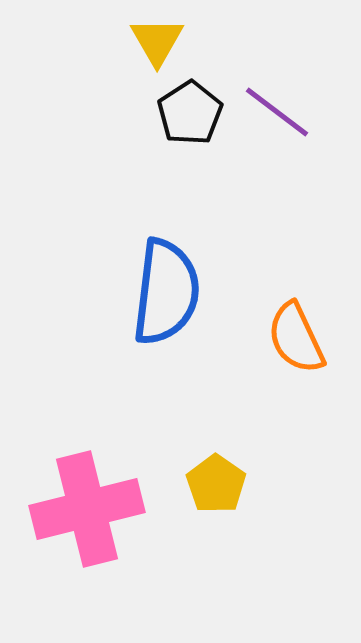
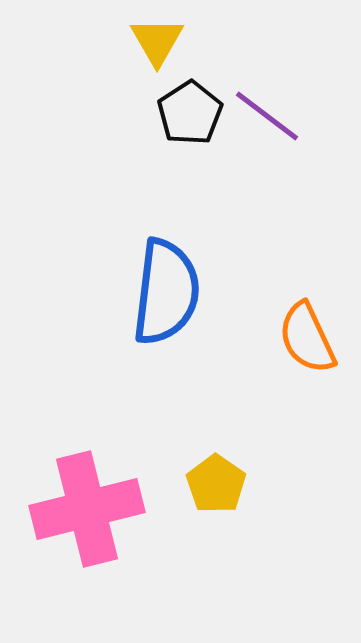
purple line: moved 10 px left, 4 px down
orange semicircle: moved 11 px right
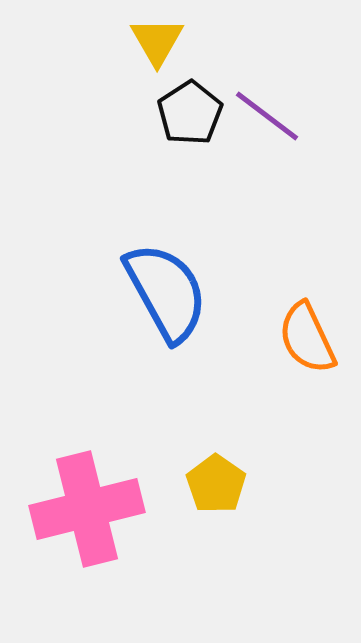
blue semicircle: rotated 36 degrees counterclockwise
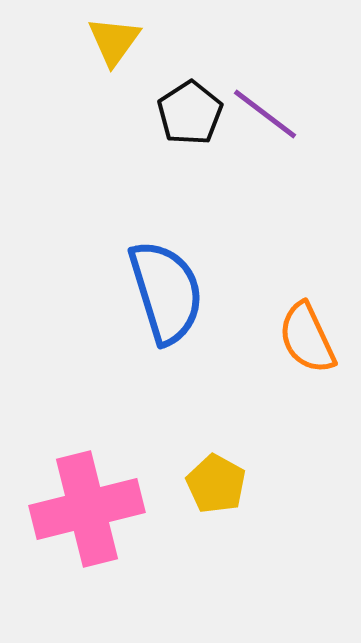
yellow triangle: moved 43 px left; rotated 6 degrees clockwise
purple line: moved 2 px left, 2 px up
blue semicircle: rotated 12 degrees clockwise
yellow pentagon: rotated 6 degrees counterclockwise
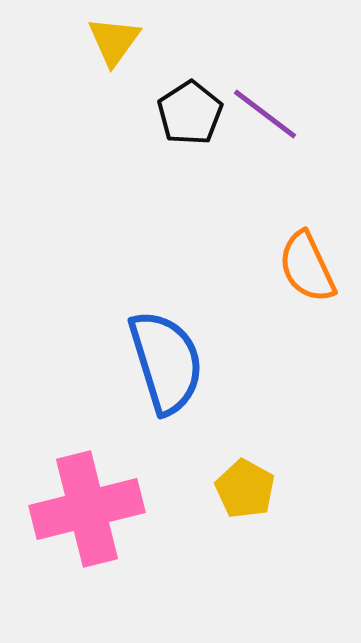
blue semicircle: moved 70 px down
orange semicircle: moved 71 px up
yellow pentagon: moved 29 px right, 5 px down
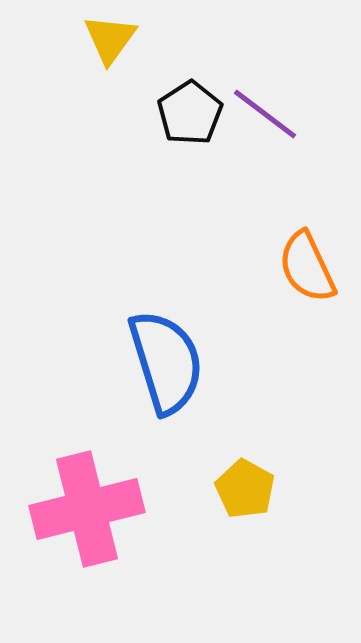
yellow triangle: moved 4 px left, 2 px up
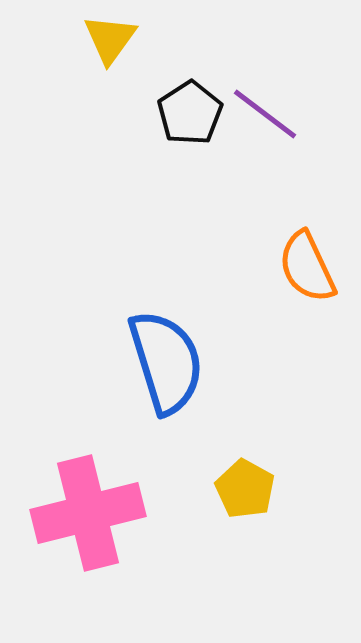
pink cross: moved 1 px right, 4 px down
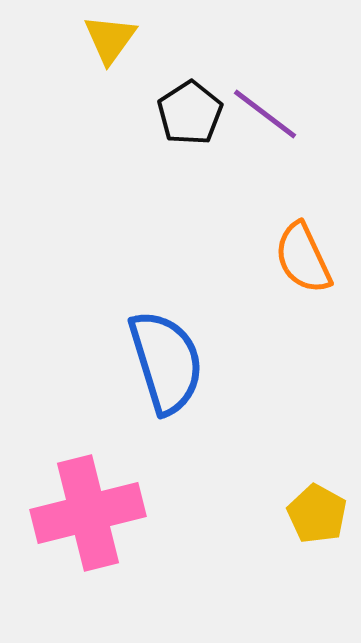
orange semicircle: moved 4 px left, 9 px up
yellow pentagon: moved 72 px right, 25 px down
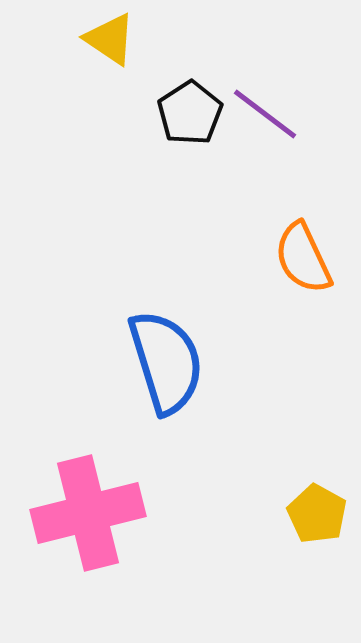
yellow triangle: rotated 32 degrees counterclockwise
